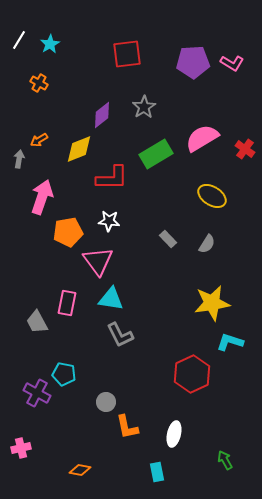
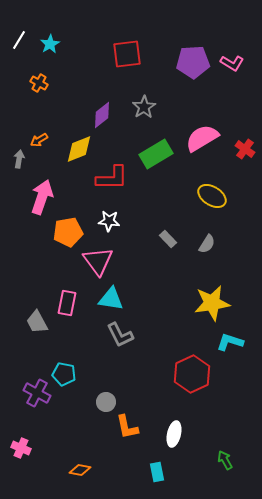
pink cross: rotated 36 degrees clockwise
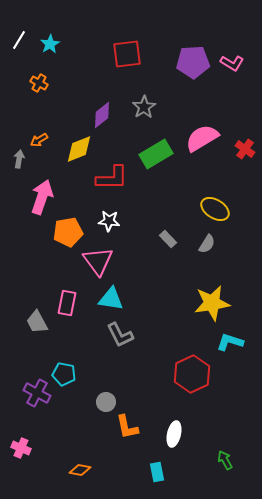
yellow ellipse: moved 3 px right, 13 px down
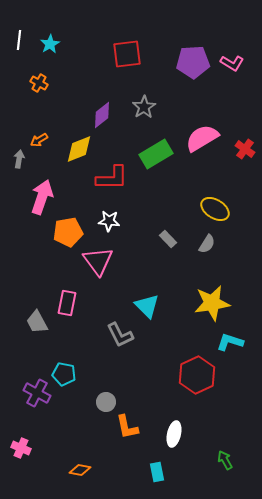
white line: rotated 24 degrees counterclockwise
cyan triangle: moved 36 px right, 7 px down; rotated 36 degrees clockwise
red hexagon: moved 5 px right, 1 px down
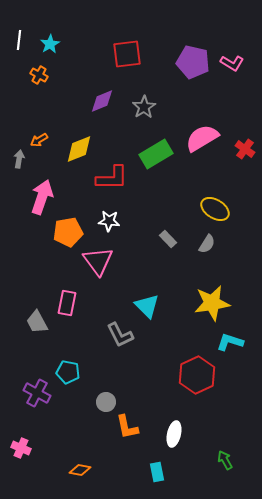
purple pentagon: rotated 16 degrees clockwise
orange cross: moved 8 px up
purple diamond: moved 14 px up; rotated 16 degrees clockwise
cyan pentagon: moved 4 px right, 2 px up
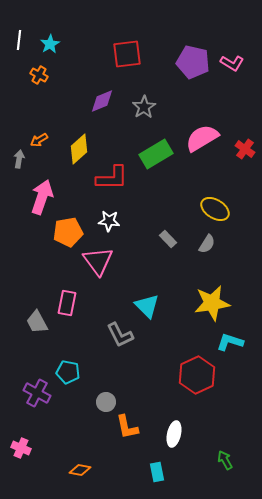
yellow diamond: rotated 20 degrees counterclockwise
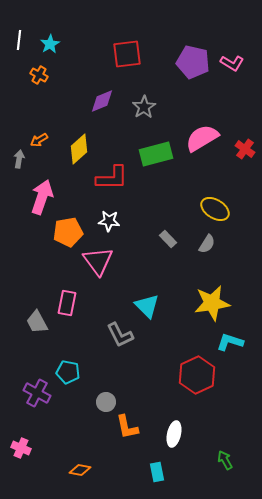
green rectangle: rotated 16 degrees clockwise
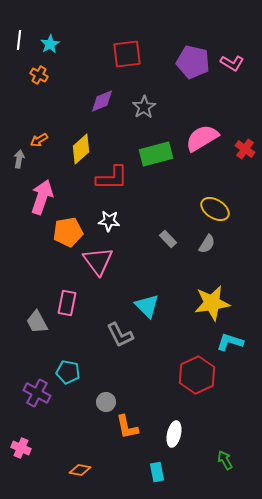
yellow diamond: moved 2 px right
